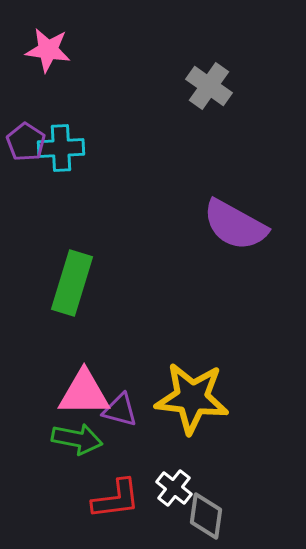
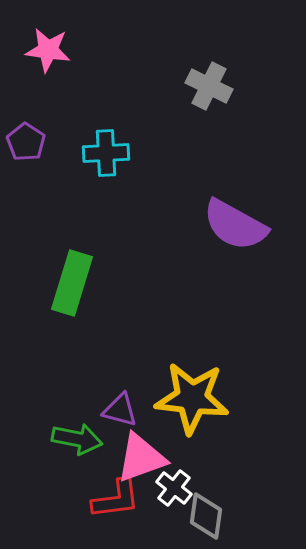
gray cross: rotated 9 degrees counterclockwise
cyan cross: moved 45 px right, 5 px down
pink triangle: moved 57 px right, 65 px down; rotated 20 degrees counterclockwise
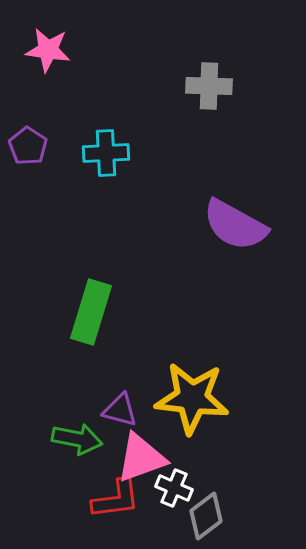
gray cross: rotated 24 degrees counterclockwise
purple pentagon: moved 2 px right, 4 px down
green rectangle: moved 19 px right, 29 px down
white cross: rotated 15 degrees counterclockwise
gray diamond: rotated 45 degrees clockwise
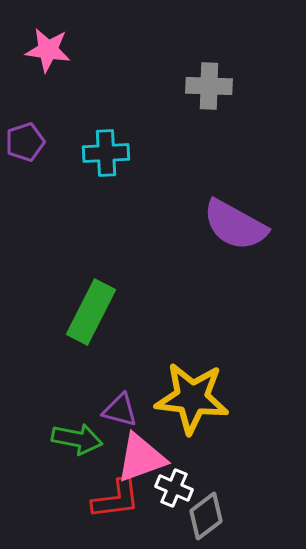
purple pentagon: moved 3 px left, 4 px up; rotated 21 degrees clockwise
green rectangle: rotated 10 degrees clockwise
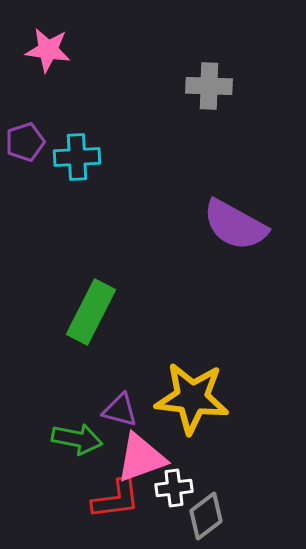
cyan cross: moved 29 px left, 4 px down
white cross: rotated 30 degrees counterclockwise
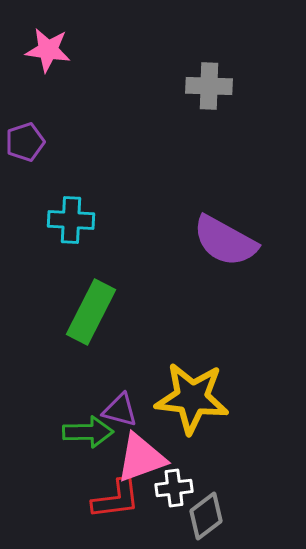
cyan cross: moved 6 px left, 63 px down; rotated 6 degrees clockwise
purple semicircle: moved 10 px left, 16 px down
green arrow: moved 11 px right, 7 px up; rotated 12 degrees counterclockwise
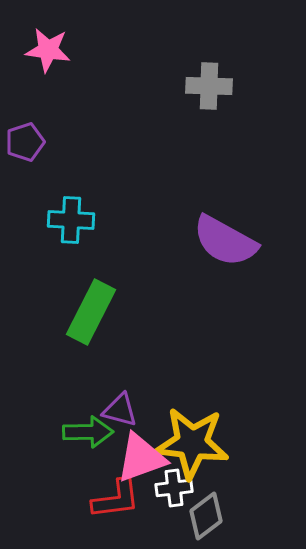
yellow star: moved 45 px down
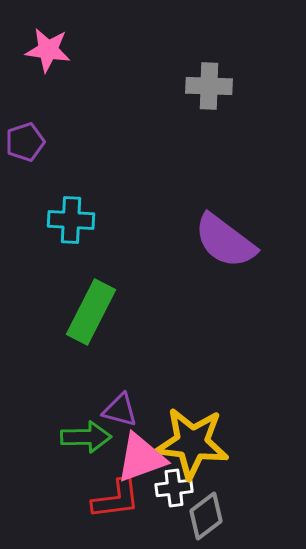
purple semicircle: rotated 8 degrees clockwise
green arrow: moved 2 px left, 5 px down
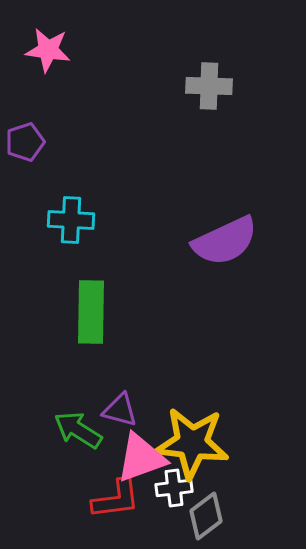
purple semicircle: rotated 62 degrees counterclockwise
green rectangle: rotated 26 degrees counterclockwise
green arrow: moved 8 px left, 7 px up; rotated 147 degrees counterclockwise
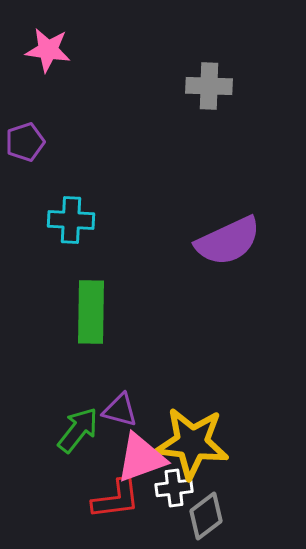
purple semicircle: moved 3 px right
green arrow: rotated 96 degrees clockwise
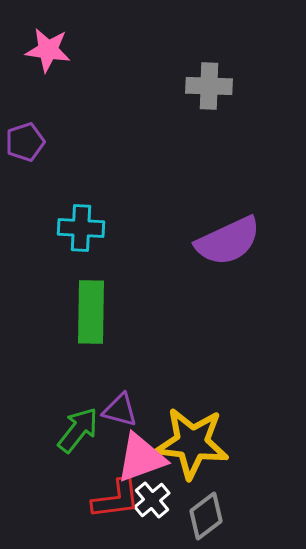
cyan cross: moved 10 px right, 8 px down
white cross: moved 22 px left, 12 px down; rotated 33 degrees counterclockwise
